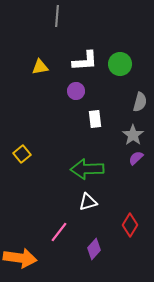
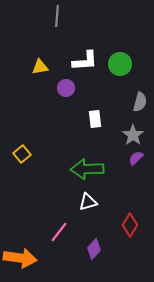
purple circle: moved 10 px left, 3 px up
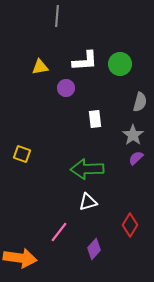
yellow square: rotated 30 degrees counterclockwise
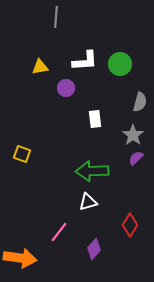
gray line: moved 1 px left, 1 px down
green arrow: moved 5 px right, 2 px down
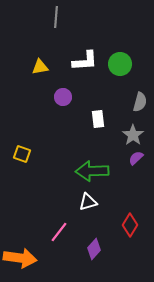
purple circle: moved 3 px left, 9 px down
white rectangle: moved 3 px right
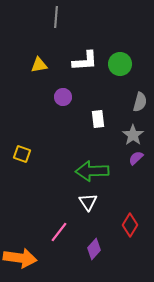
yellow triangle: moved 1 px left, 2 px up
white triangle: rotated 48 degrees counterclockwise
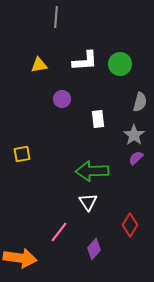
purple circle: moved 1 px left, 2 px down
gray star: moved 1 px right
yellow square: rotated 30 degrees counterclockwise
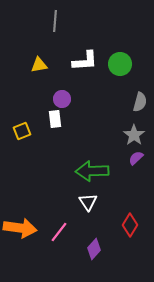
gray line: moved 1 px left, 4 px down
white rectangle: moved 43 px left
yellow square: moved 23 px up; rotated 12 degrees counterclockwise
orange arrow: moved 30 px up
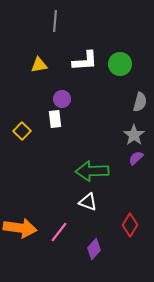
yellow square: rotated 24 degrees counterclockwise
white triangle: rotated 36 degrees counterclockwise
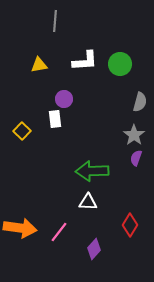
purple circle: moved 2 px right
purple semicircle: rotated 28 degrees counterclockwise
white triangle: rotated 18 degrees counterclockwise
